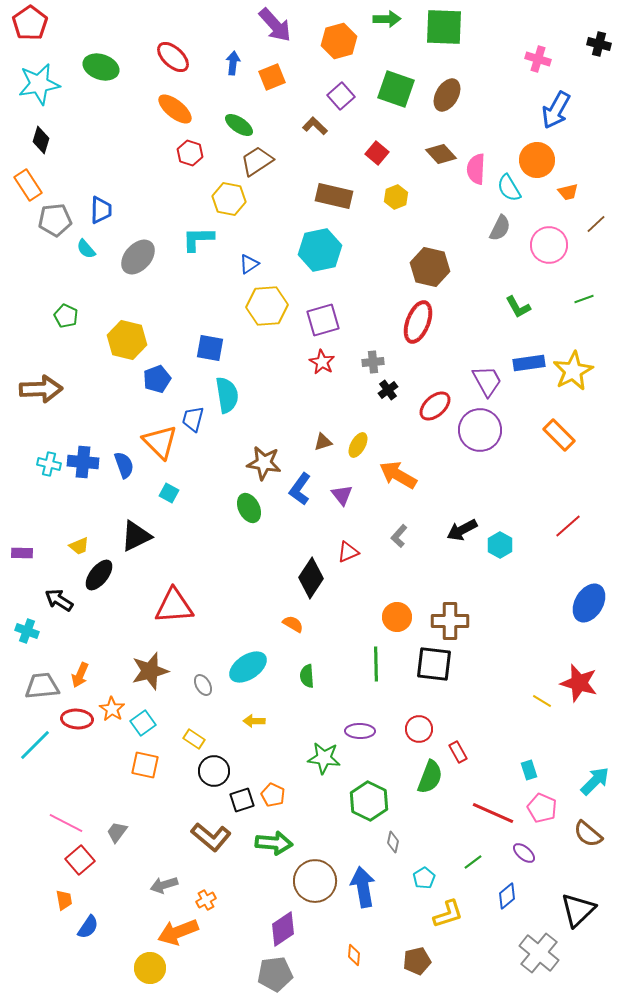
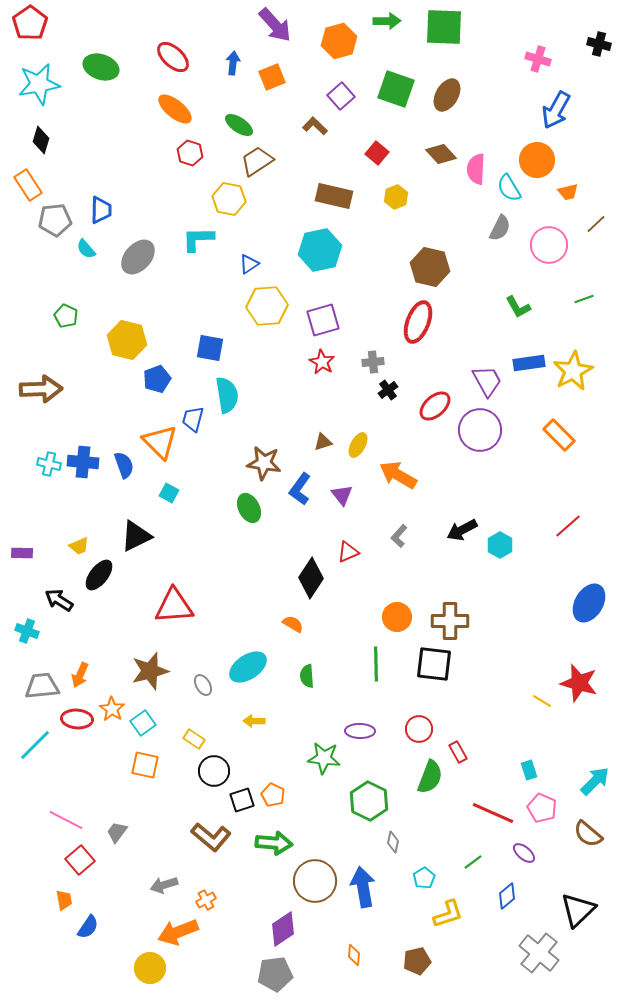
green arrow at (387, 19): moved 2 px down
pink line at (66, 823): moved 3 px up
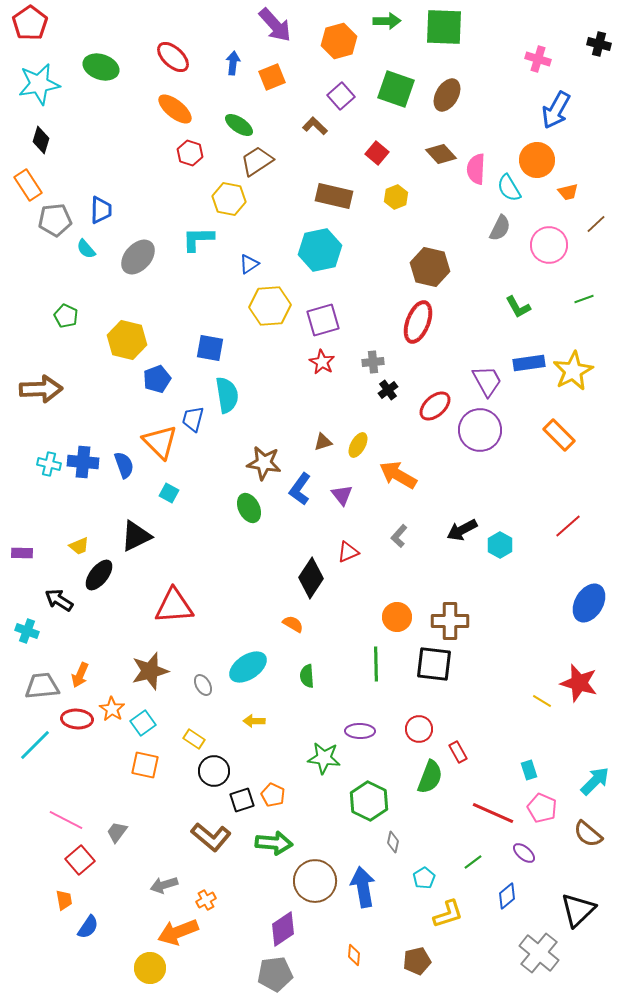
yellow hexagon at (267, 306): moved 3 px right
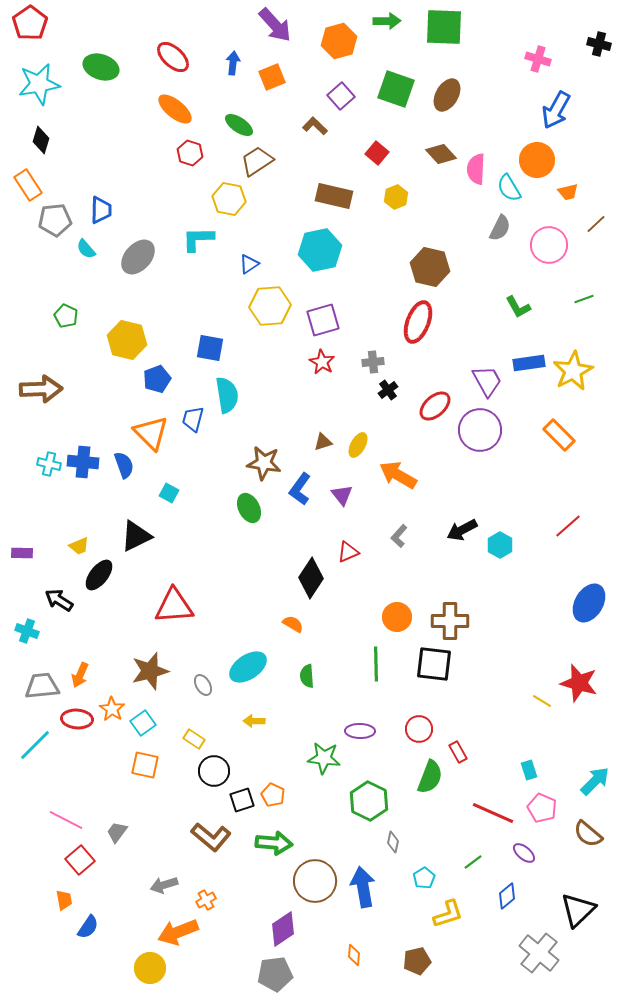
orange triangle at (160, 442): moved 9 px left, 9 px up
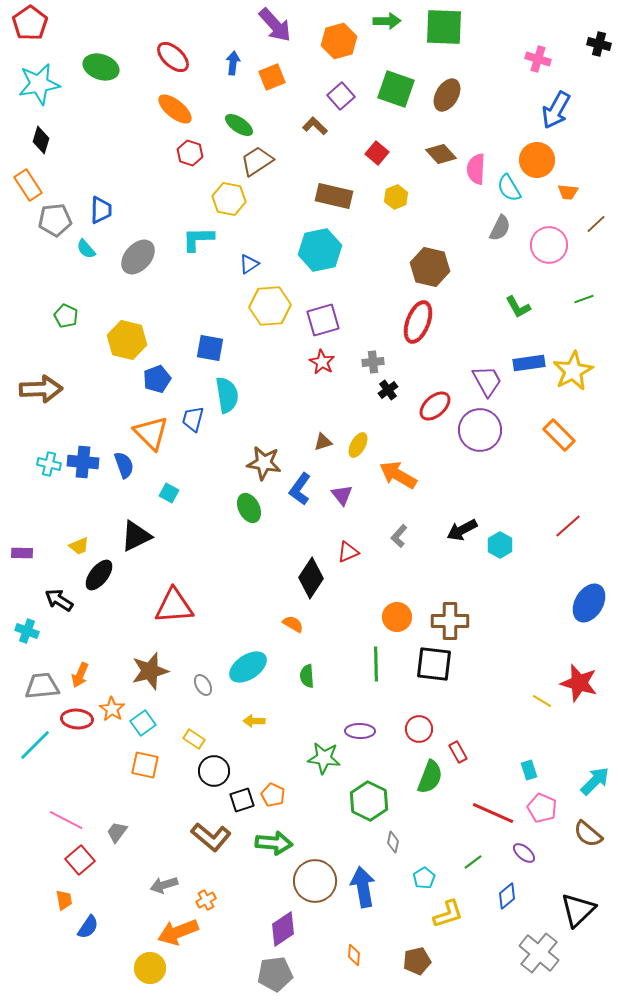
orange trapezoid at (568, 192): rotated 20 degrees clockwise
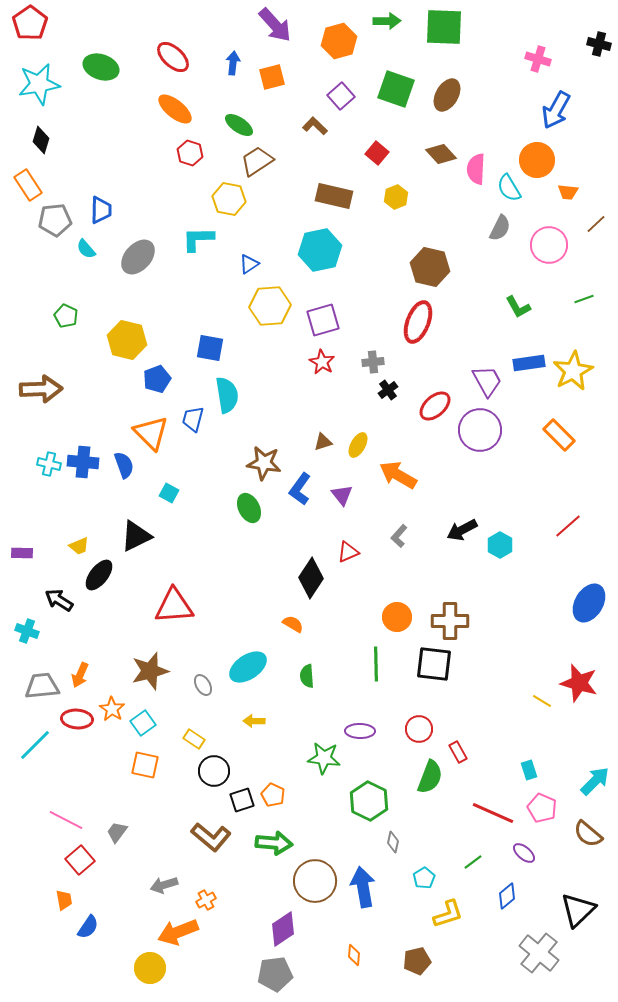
orange square at (272, 77): rotated 8 degrees clockwise
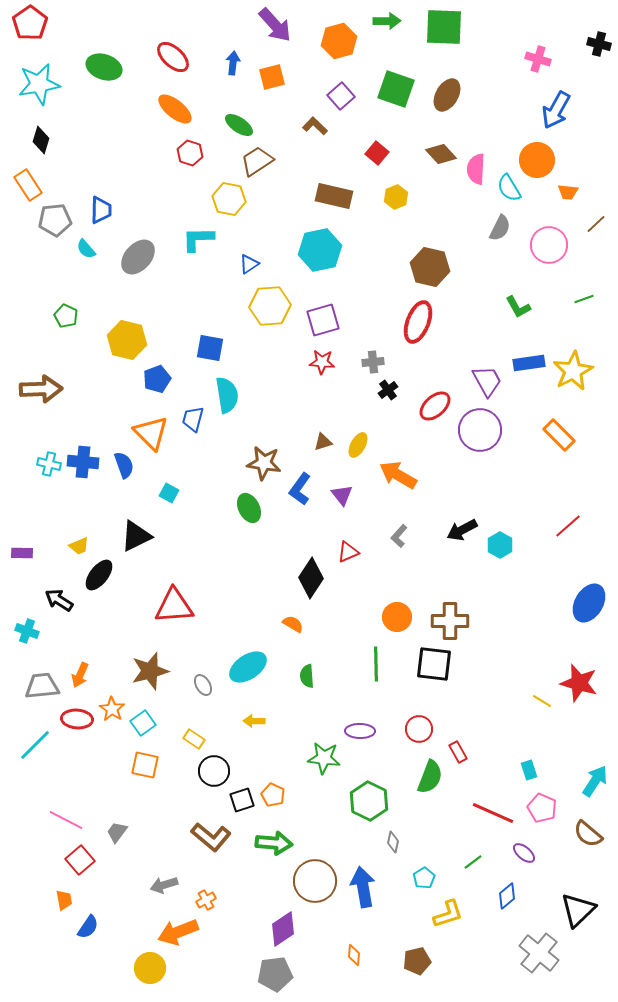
green ellipse at (101, 67): moved 3 px right
red star at (322, 362): rotated 25 degrees counterclockwise
cyan arrow at (595, 781): rotated 12 degrees counterclockwise
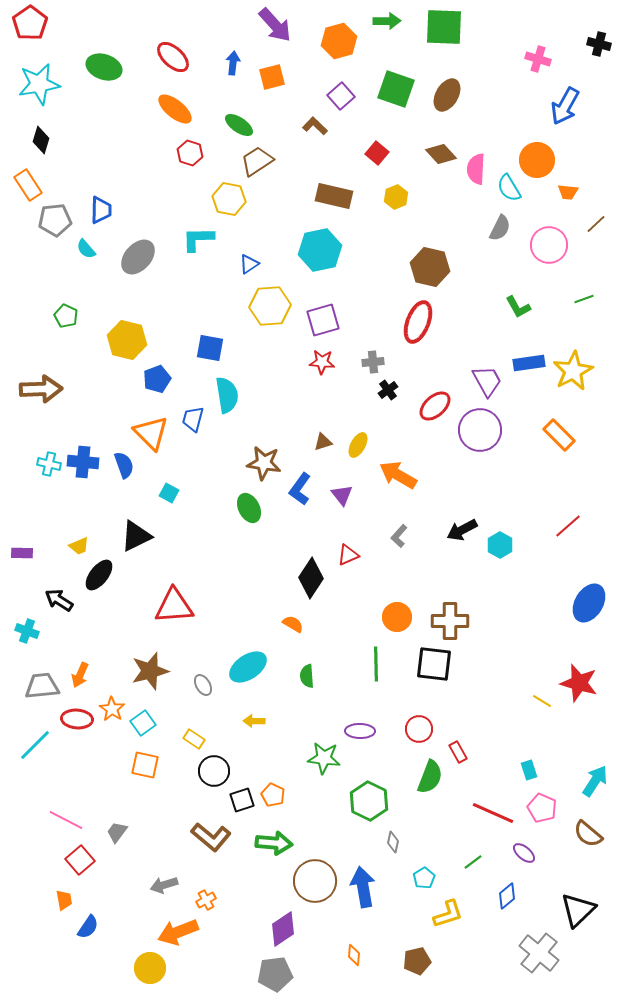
blue arrow at (556, 110): moved 9 px right, 4 px up
red triangle at (348, 552): moved 3 px down
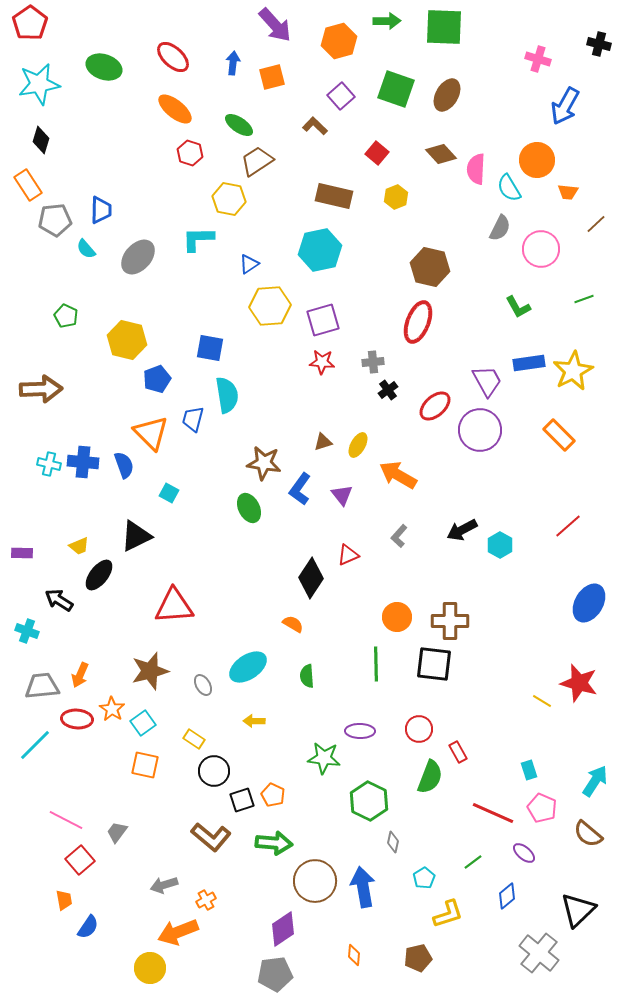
pink circle at (549, 245): moved 8 px left, 4 px down
brown pentagon at (417, 961): moved 1 px right, 3 px up
